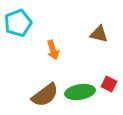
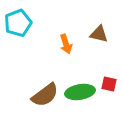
orange arrow: moved 13 px right, 6 px up
red square: rotated 14 degrees counterclockwise
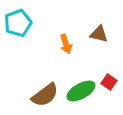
red square: moved 2 px up; rotated 21 degrees clockwise
green ellipse: moved 1 px right, 1 px up; rotated 20 degrees counterclockwise
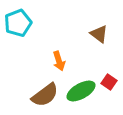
brown triangle: rotated 24 degrees clockwise
orange arrow: moved 7 px left, 17 px down
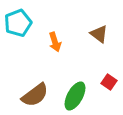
orange arrow: moved 4 px left, 19 px up
green ellipse: moved 6 px left, 5 px down; rotated 32 degrees counterclockwise
brown semicircle: moved 10 px left
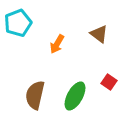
orange arrow: moved 2 px right, 2 px down; rotated 48 degrees clockwise
brown semicircle: rotated 140 degrees clockwise
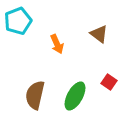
cyan pentagon: moved 2 px up
orange arrow: rotated 54 degrees counterclockwise
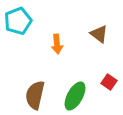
orange arrow: rotated 18 degrees clockwise
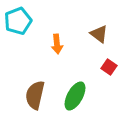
red square: moved 15 px up
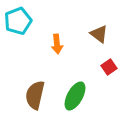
red square: rotated 21 degrees clockwise
